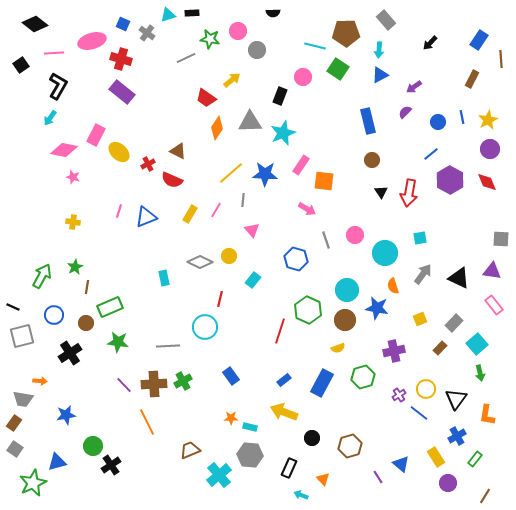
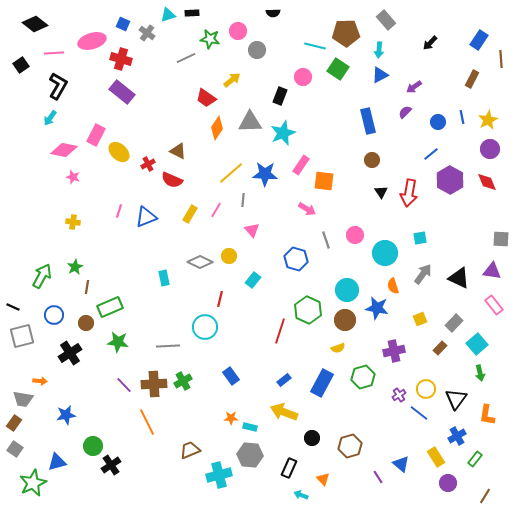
cyan cross at (219, 475): rotated 25 degrees clockwise
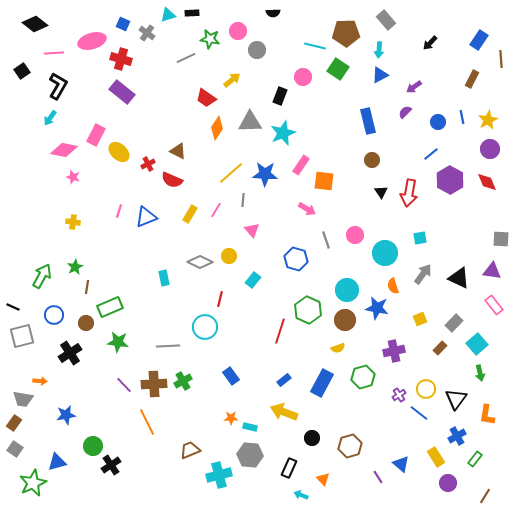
black square at (21, 65): moved 1 px right, 6 px down
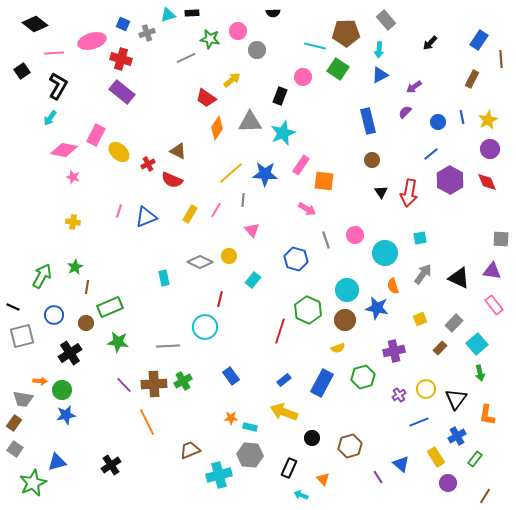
gray cross at (147, 33): rotated 35 degrees clockwise
blue line at (419, 413): moved 9 px down; rotated 60 degrees counterclockwise
green circle at (93, 446): moved 31 px left, 56 px up
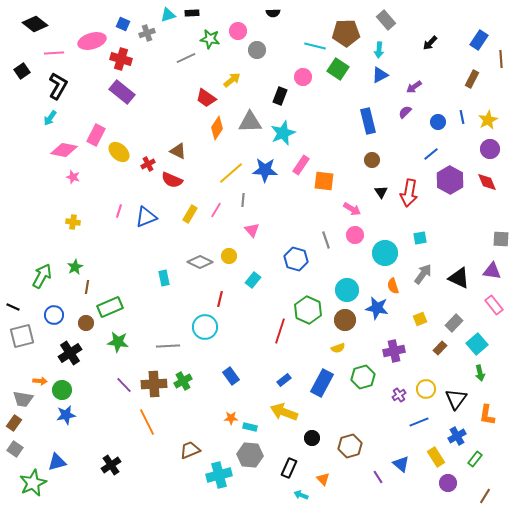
blue star at (265, 174): moved 4 px up
pink arrow at (307, 209): moved 45 px right
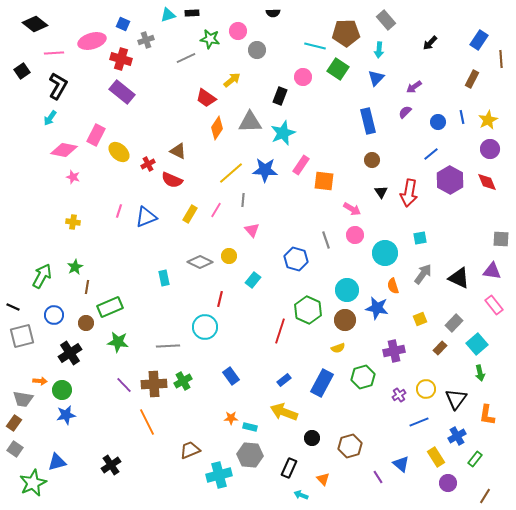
gray cross at (147, 33): moved 1 px left, 7 px down
blue triangle at (380, 75): moved 4 px left, 3 px down; rotated 18 degrees counterclockwise
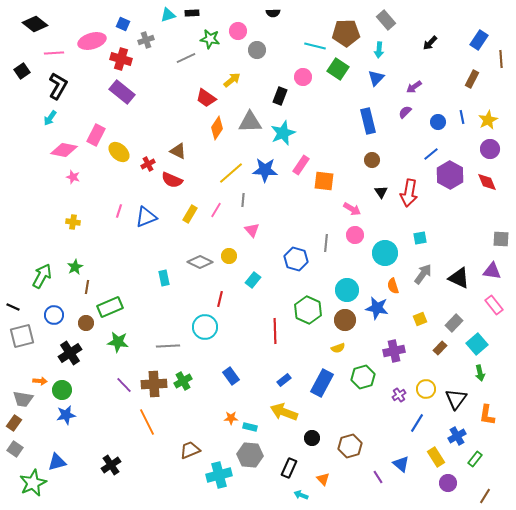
purple hexagon at (450, 180): moved 5 px up
gray line at (326, 240): moved 3 px down; rotated 24 degrees clockwise
red line at (280, 331): moved 5 px left; rotated 20 degrees counterclockwise
blue line at (419, 422): moved 2 px left, 1 px down; rotated 36 degrees counterclockwise
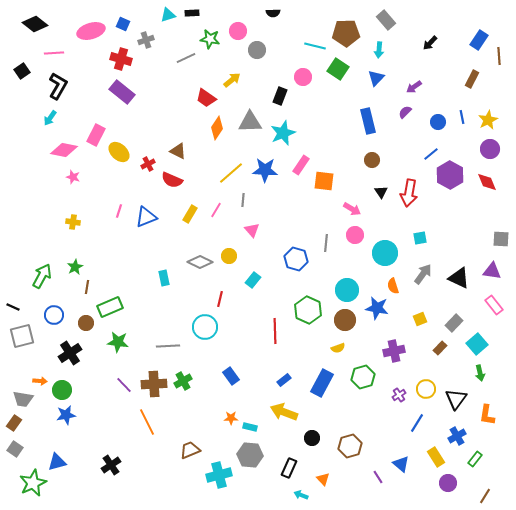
pink ellipse at (92, 41): moved 1 px left, 10 px up
brown line at (501, 59): moved 2 px left, 3 px up
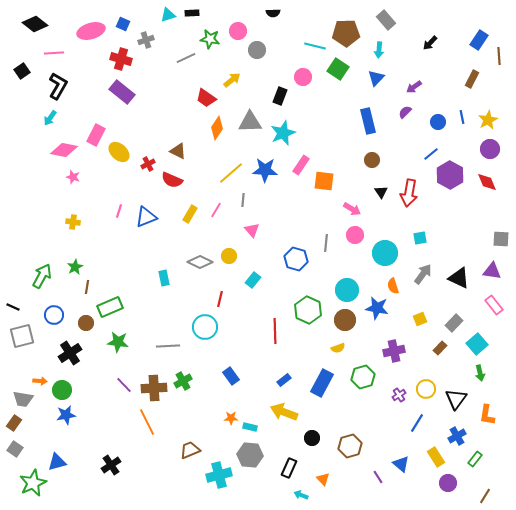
brown cross at (154, 384): moved 4 px down
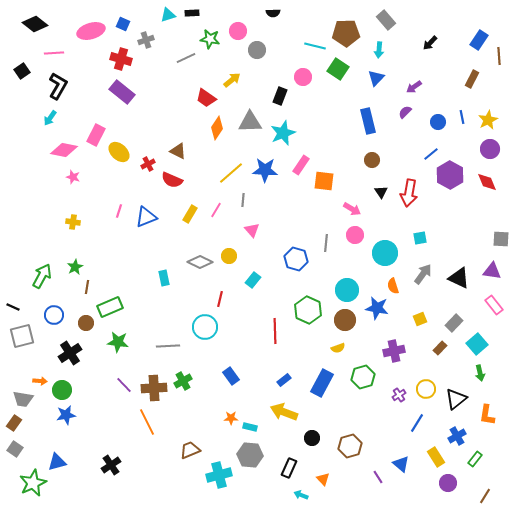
black triangle at (456, 399): rotated 15 degrees clockwise
